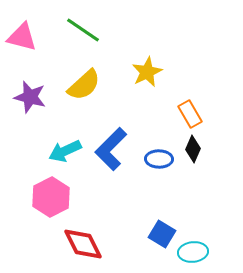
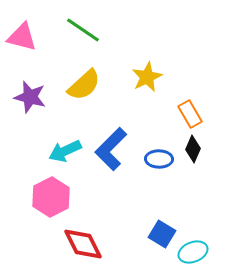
yellow star: moved 5 px down
cyan ellipse: rotated 16 degrees counterclockwise
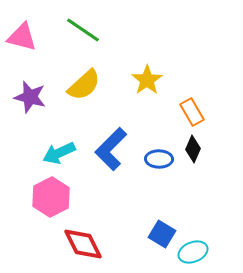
yellow star: moved 3 px down; rotated 8 degrees counterclockwise
orange rectangle: moved 2 px right, 2 px up
cyan arrow: moved 6 px left, 2 px down
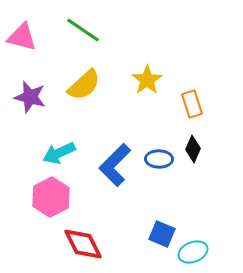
orange rectangle: moved 8 px up; rotated 12 degrees clockwise
blue L-shape: moved 4 px right, 16 px down
blue square: rotated 8 degrees counterclockwise
